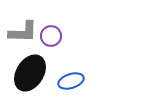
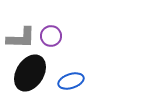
gray L-shape: moved 2 px left, 6 px down
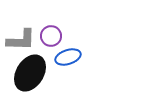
gray L-shape: moved 2 px down
blue ellipse: moved 3 px left, 24 px up
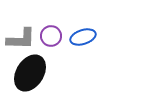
gray L-shape: moved 1 px up
blue ellipse: moved 15 px right, 20 px up
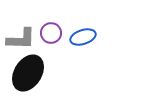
purple circle: moved 3 px up
black ellipse: moved 2 px left
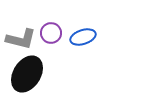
gray L-shape: rotated 12 degrees clockwise
black ellipse: moved 1 px left, 1 px down
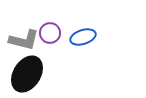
purple circle: moved 1 px left
gray L-shape: moved 3 px right, 1 px down
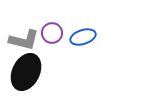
purple circle: moved 2 px right
black ellipse: moved 1 px left, 2 px up; rotated 6 degrees counterclockwise
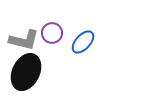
blue ellipse: moved 5 px down; rotated 30 degrees counterclockwise
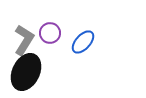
purple circle: moved 2 px left
gray L-shape: rotated 72 degrees counterclockwise
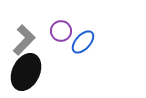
purple circle: moved 11 px right, 2 px up
gray L-shape: rotated 12 degrees clockwise
